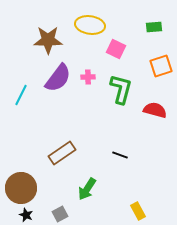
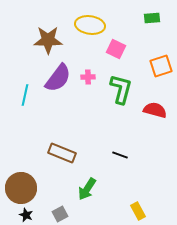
green rectangle: moved 2 px left, 9 px up
cyan line: moved 4 px right; rotated 15 degrees counterclockwise
brown rectangle: rotated 56 degrees clockwise
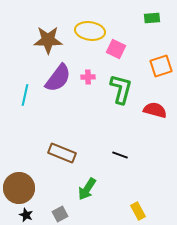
yellow ellipse: moved 6 px down
brown circle: moved 2 px left
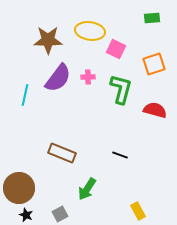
orange square: moved 7 px left, 2 px up
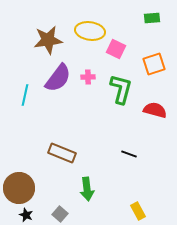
brown star: rotated 8 degrees counterclockwise
black line: moved 9 px right, 1 px up
green arrow: rotated 40 degrees counterclockwise
gray square: rotated 21 degrees counterclockwise
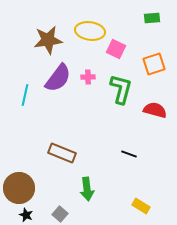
yellow rectangle: moved 3 px right, 5 px up; rotated 30 degrees counterclockwise
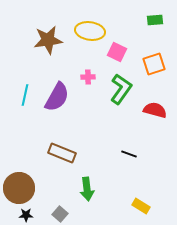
green rectangle: moved 3 px right, 2 px down
pink square: moved 1 px right, 3 px down
purple semicircle: moved 1 px left, 19 px down; rotated 8 degrees counterclockwise
green L-shape: rotated 20 degrees clockwise
black star: rotated 24 degrees counterclockwise
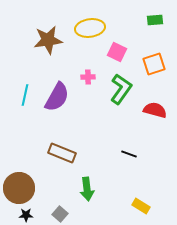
yellow ellipse: moved 3 px up; rotated 16 degrees counterclockwise
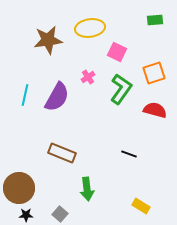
orange square: moved 9 px down
pink cross: rotated 32 degrees counterclockwise
